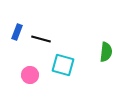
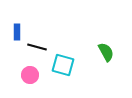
blue rectangle: rotated 21 degrees counterclockwise
black line: moved 4 px left, 8 px down
green semicircle: rotated 36 degrees counterclockwise
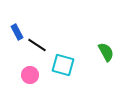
blue rectangle: rotated 28 degrees counterclockwise
black line: moved 2 px up; rotated 18 degrees clockwise
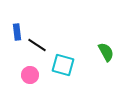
blue rectangle: rotated 21 degrees clockwise
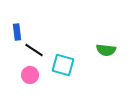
black line: moved 3 px left, 5 px down
green semicircle: moved 2 px up; rotated 126 degrees clockwise
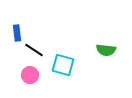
blue rectangle: moved 1 px down
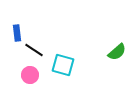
green semicircle: moved 11 px right, 2 px down; rotated 48 degrees counterclockwise
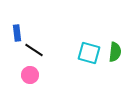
green semicircle: moved 2 px left; rotated 42 degrees counterclockwise
cyan square: moved 26 px right, 12 px up
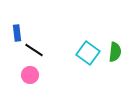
cyan square: moved 1 px left; rotated 20 degrees clockwise
